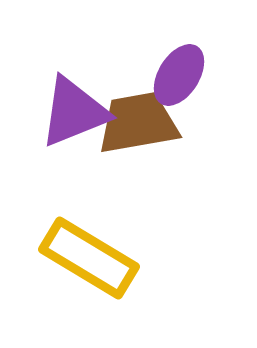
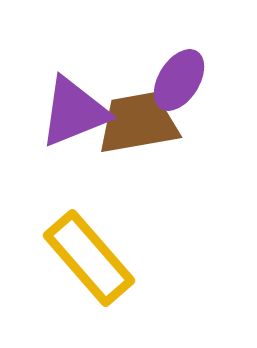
purple ellipse: moved 5 px down
yellow rectangle: rotated 18 degrees clockwise
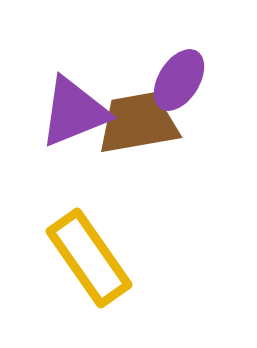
yellow rectangle: rotated 6 degrees clockwise
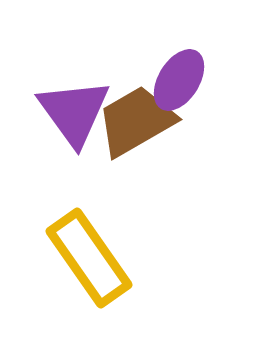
purple triangle: rotated 44 degrees counterclockwise
brown trapezoid: moved 2 px left, 2 px up; rotated 20 degrees counterclockwise
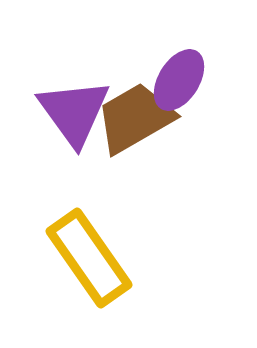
brown trapezoid: moved 1 px left, 3 px up
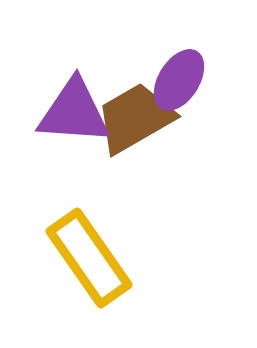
purple triangle: rotated 50 degrees counterclockwise
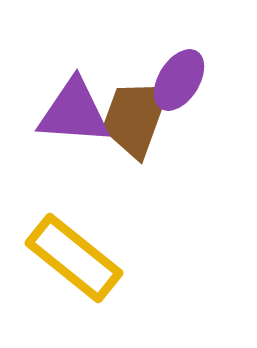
brown trapezoid: rotated 40 degrees counterclockwise
yellow rectangle: moved 15 px left; rotated 16 degrees counterclockwise
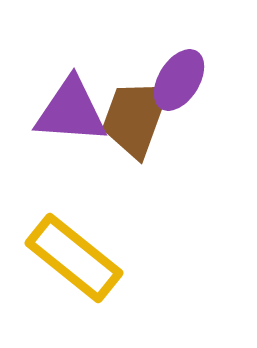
purple triangle: moved 3 px left, 1 px up
